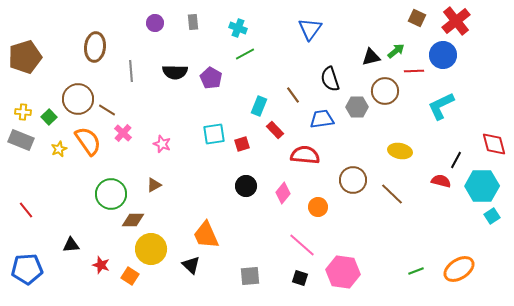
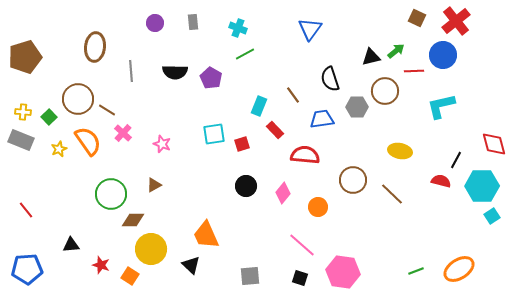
cyan L-shape at (441, 106): rotated 12 degrees clockwise
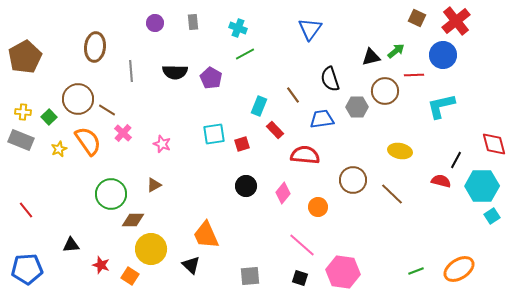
brown pentagon at (25, 57): rotated 12 degrees counterclockwise
red line at (414, 71): moved 4 px down
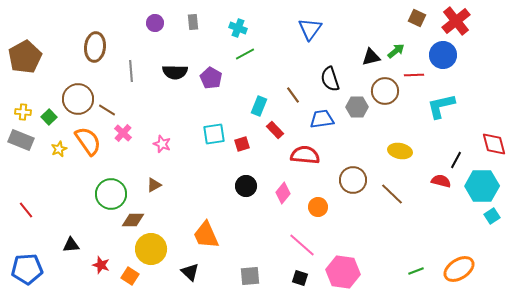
black triangle at (191, 265): moved 1 px left, 7 px down
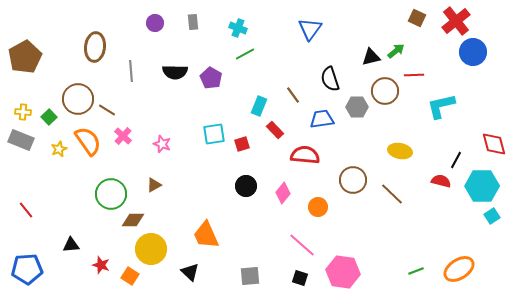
blue circle at (443, 55): moved 30 px right, 3 px up
pink cross at (123, 133): moved 3 px down
